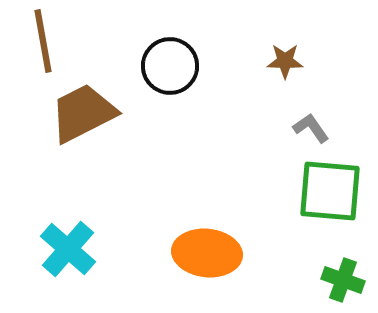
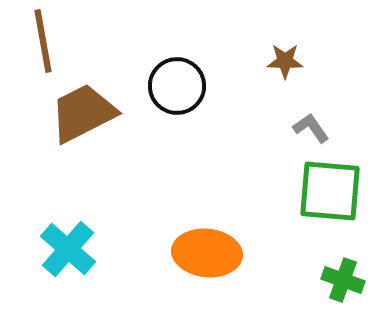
black circle: moved 7 px right, 20 px down
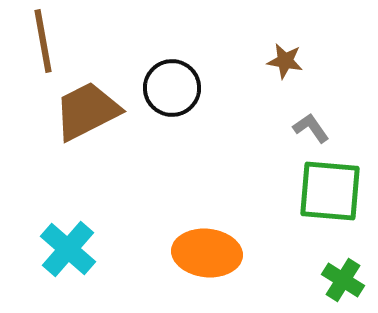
brown star: rotated 9 degrees clockwise
black circle: moved 5 px left, 2 px down
brown trapezoid: moved 4 px right, 2 px up
green cross: rotated 12 degrees clockwise
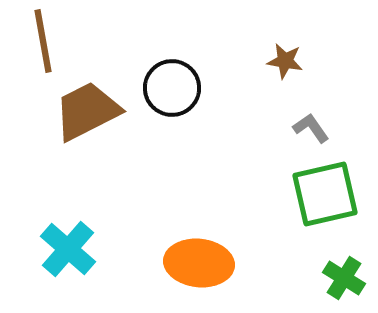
green square: moved 5 px left, 3 px down; rotated 18 degrees counterclockwise
orange ellipse: moved 8 px left, 10 px down
green cross: moved 1 px right, 2 px up
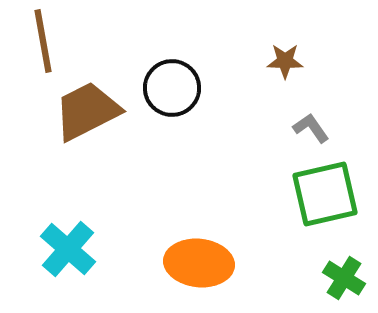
brown star: rotated 9 degrees counterclockwise
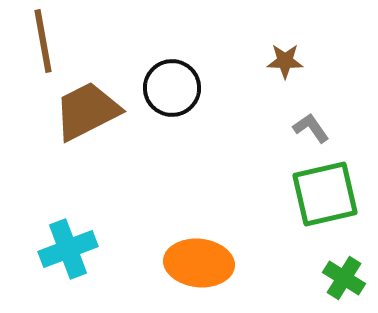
cyan cross: rotated 28 degrees clockwise
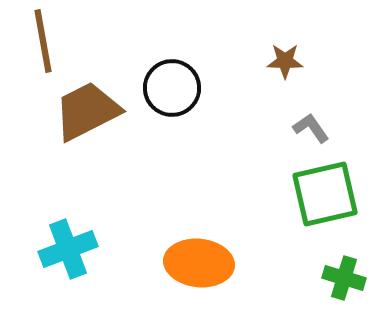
green cross: rotated 15 degrees counterclockwise
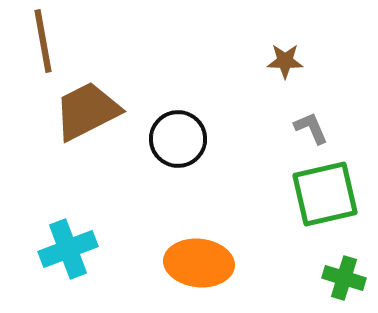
black circle: moved 6 px right, 51 px down
gray L-shape: rotated 12 degrees clockwise
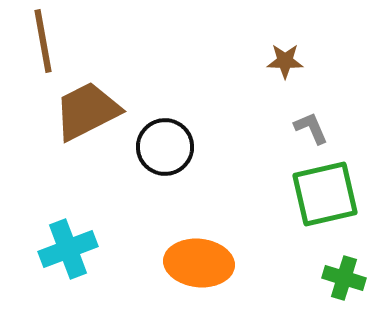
black circle: moved 13 px left, 8 px down
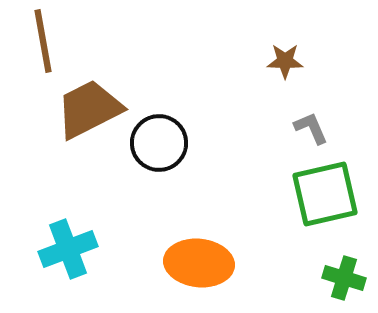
brown trapezoid: moved 2 px right, 2 px up
black circle: moved 6 px left, 4 px up
